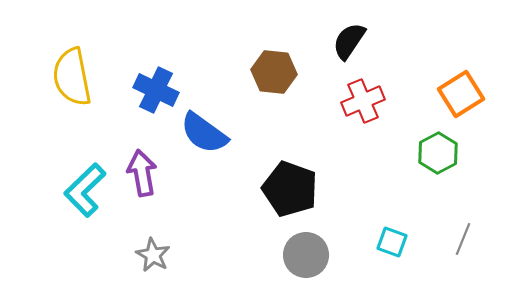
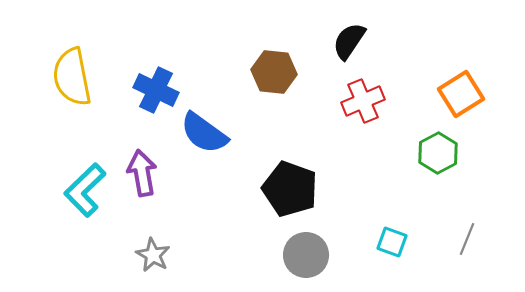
gray line: moved 4 px right
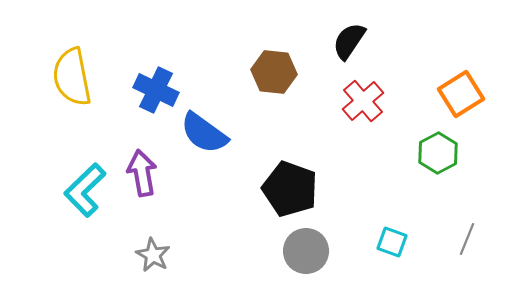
red cross: rotated 18 degrees counterclockwise
gray circle: moved 4 px up
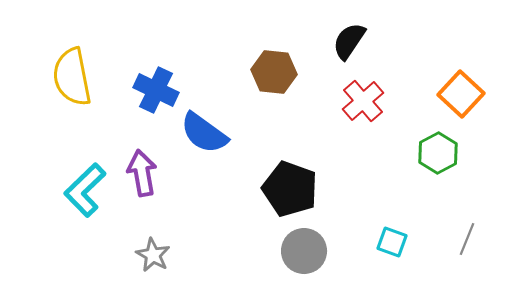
orange square: rotated 15 degrees counterclockwise
gray circle: moved 2 px left
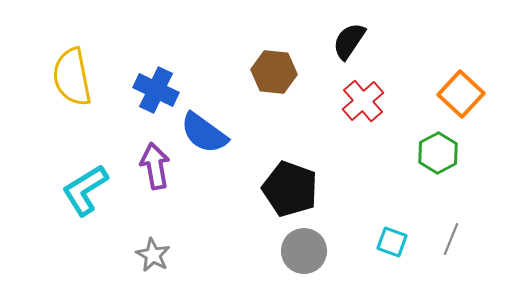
purple arrow: moved 13 px right, 7 px up
cyan L-shape: rotated 12 degrees clockwise
gray line: moved 16 px left
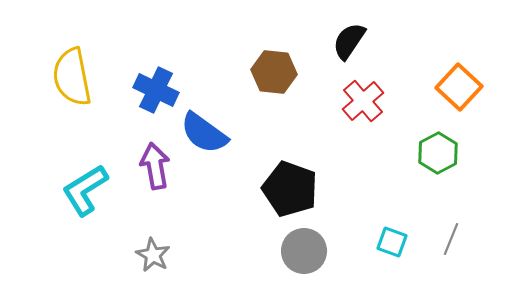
orange square: moved 2 px left, 7 px up
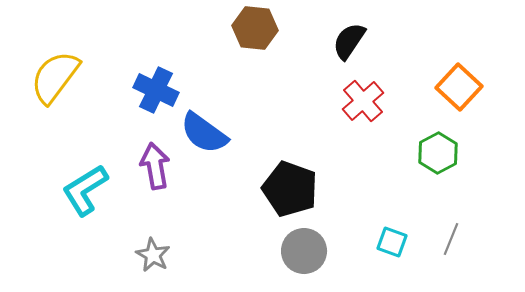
brown hexagon: moved 19 px left, 44 px up
yellow semicircle: moved 17 px left; rotated 48 degrees clockwise
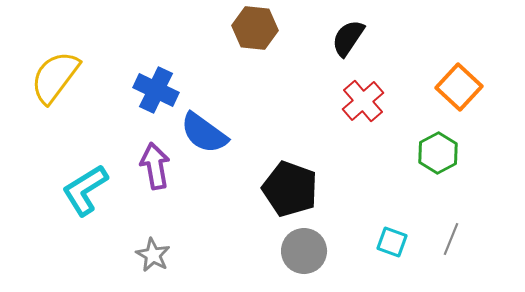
black semicircle: moved 1 px left, 3 px up
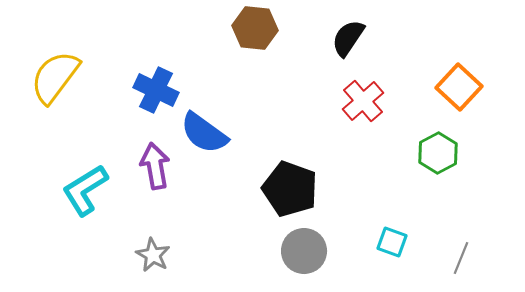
gray line: moved 10 px right, 19 px down
